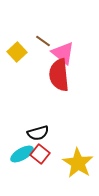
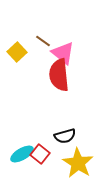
black semicircle: moved 27 px right, 3 px down
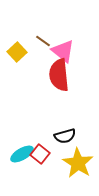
pink triangle: moved 2 px up
